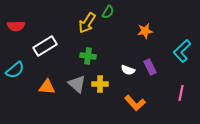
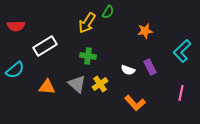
yellow cross: rotated 35 degrees counterclockwise
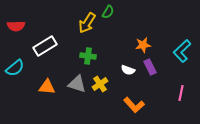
orange star: moved 2 px left, 14 px down
cyan semicircle: moved 2 px up
gray triangle: rotated 24 degrees counterclockwise
orange L-shape: moved 1 px left, 2 px down
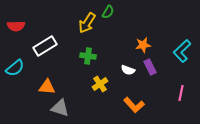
gray triangle: moved 17 px left, 24 px down
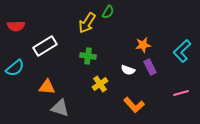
pink line: rotated 63 degrees clockwise
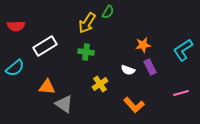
cyan L-shape: moved 1 px right, 1 px up; rotated 10 degrees clockwise
green cross: moved 2 px left, 4 px up
gray triangle: moved 4 px right, 4 px up; rotated 18 degrees clockwise
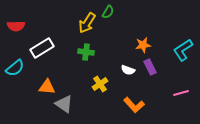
white rectangle: moved 3 px left, 2 px down
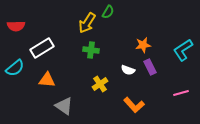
green cross: moved 5 px right, 2 px up
orange triangle: moved 7 px up
gray triangle: moved 2 px down
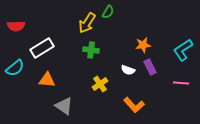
pink line: moved 10 px up; rotated 21 degrees clockwise
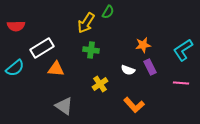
yellow arrow: moved 1 px left
orange triangle: moved 9 px right, 11 px up
